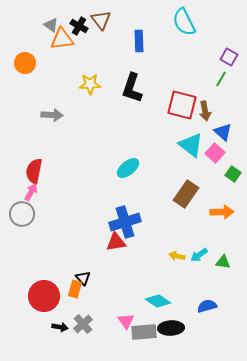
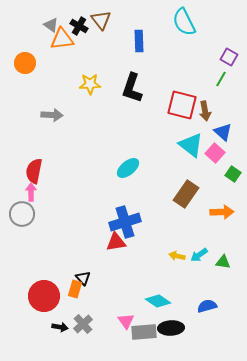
pink arrow: rotated 30 degrees counterclockwise
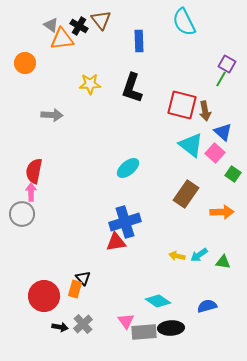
purple square: moved 2 px left, 7 px down
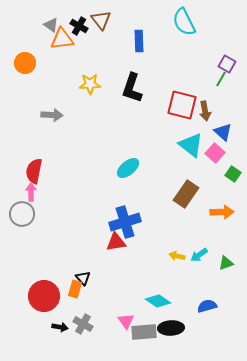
green triangle: moved 3 px right, 1 px down; rotated 28 degrees counterclockwise
gray cross: rotated 18 degrees counterclockwise
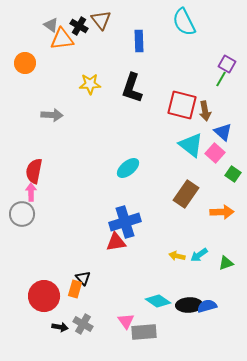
black ellipse: moved 18 px right, 23 px up
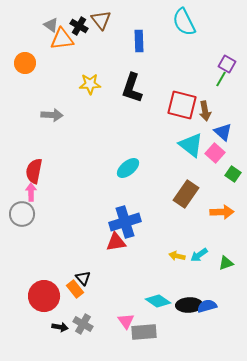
orange rectangle: rotated 54 degrees counterclockwise
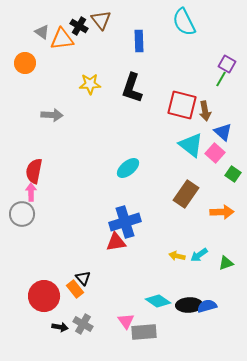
gray triangle: moved 9 px left, 7 px down
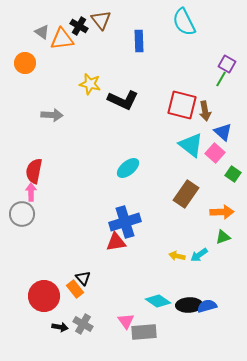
yellow star: rotated 15 degrees clockwise
black L-shape: moved 9 px left, 12 px down; rotated 84 degrees counterclockwise
green triangle: moved 3 px left, 26 px up
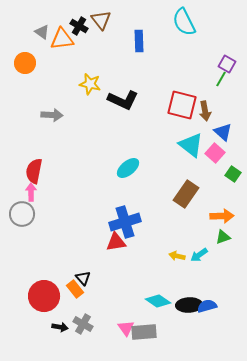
orange arrow: moved 4 px down
pink triangle: moved 7 px down
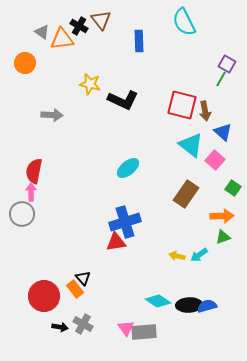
pink square: moved 7 px down
green square: moved 14 px down
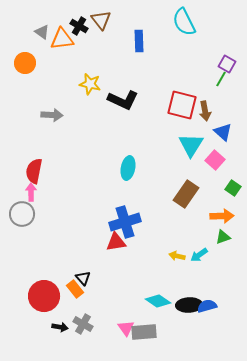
cyan triangle: rotated 24 degrees clockwise
cyan ellipse: rotated 40 degrees counterclockwise
